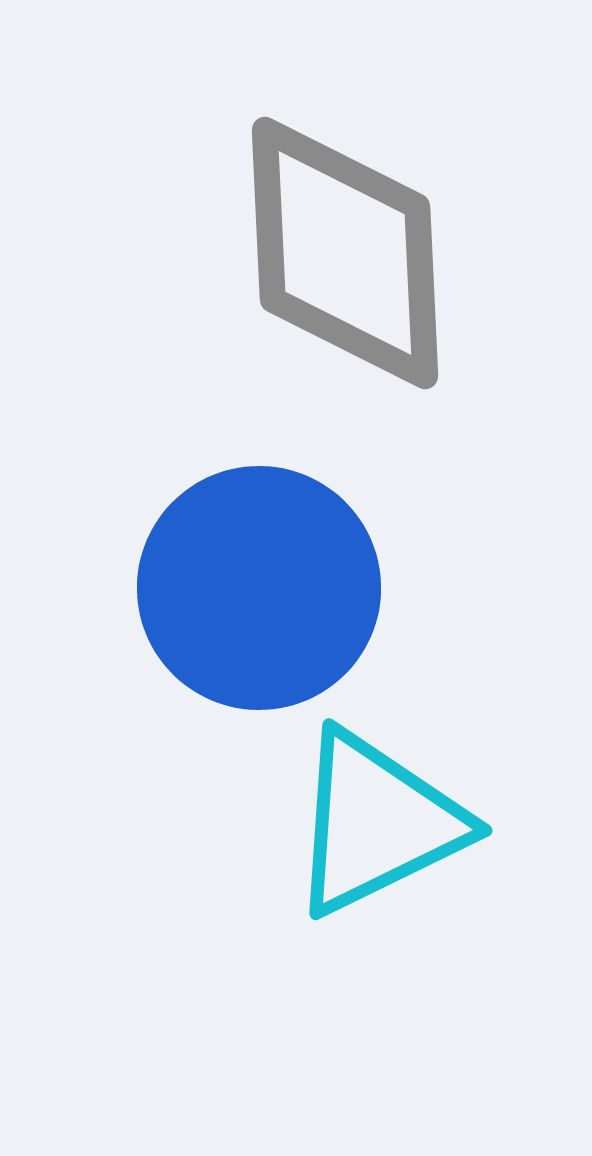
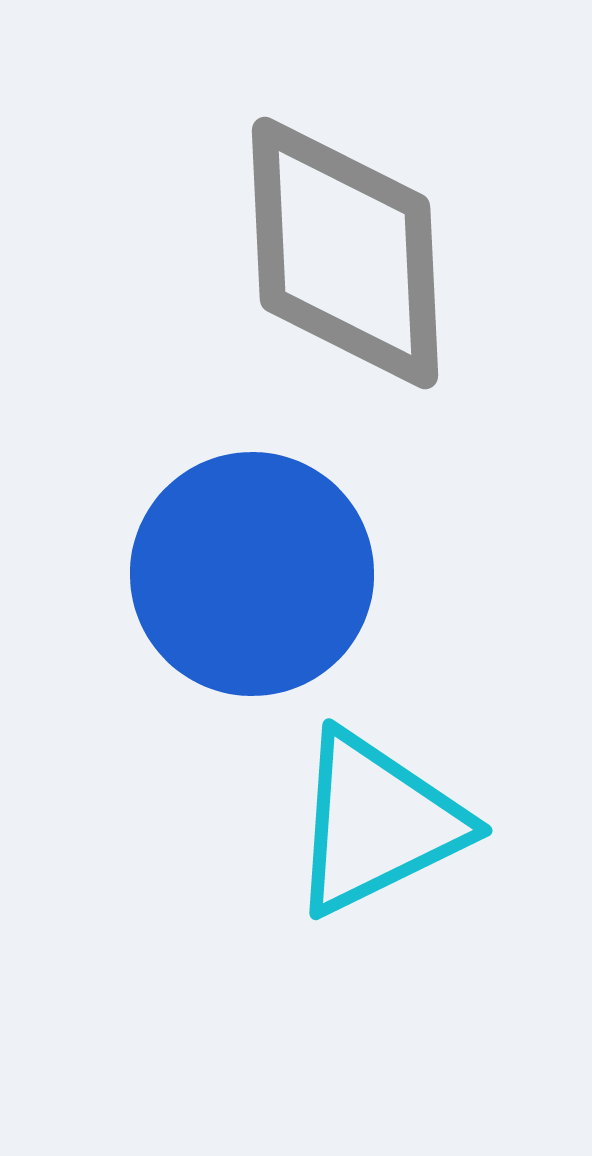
blue circle: moved 7 px left, 14 px up
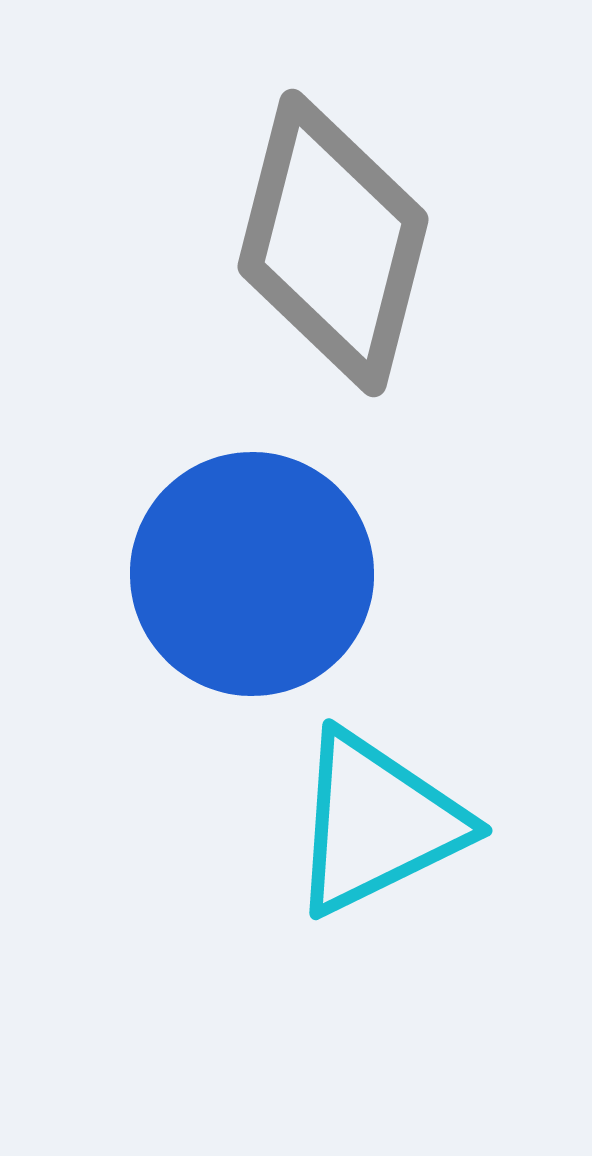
gray diamond: moved 12 px left, 10 px up; rotated 17 degrees clockwise
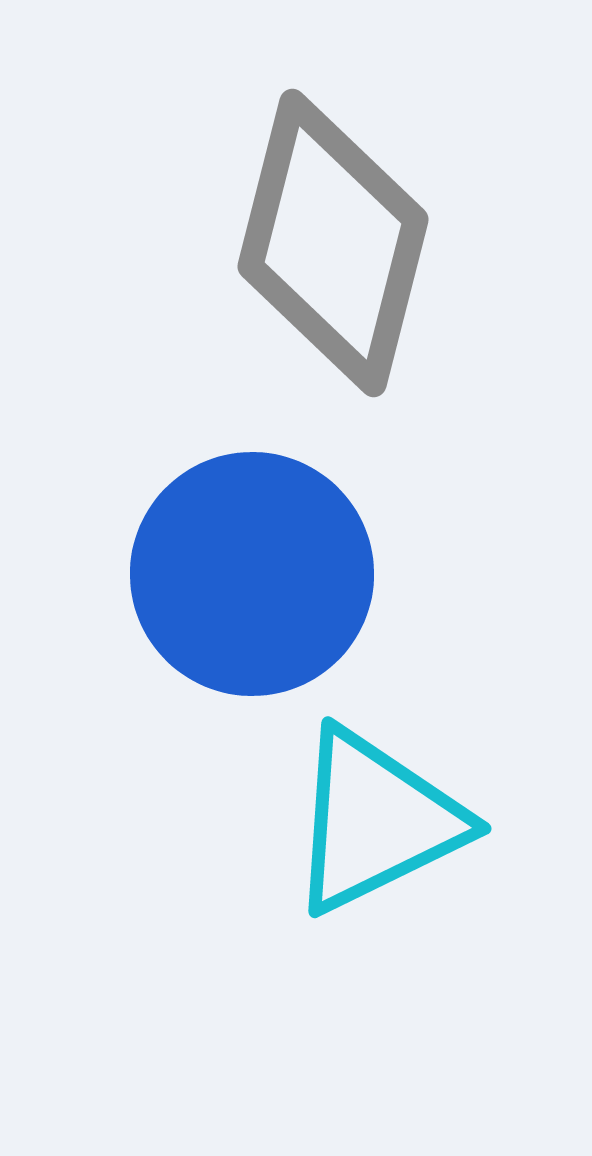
cyan triangle: moved 1 px left, 2 px up
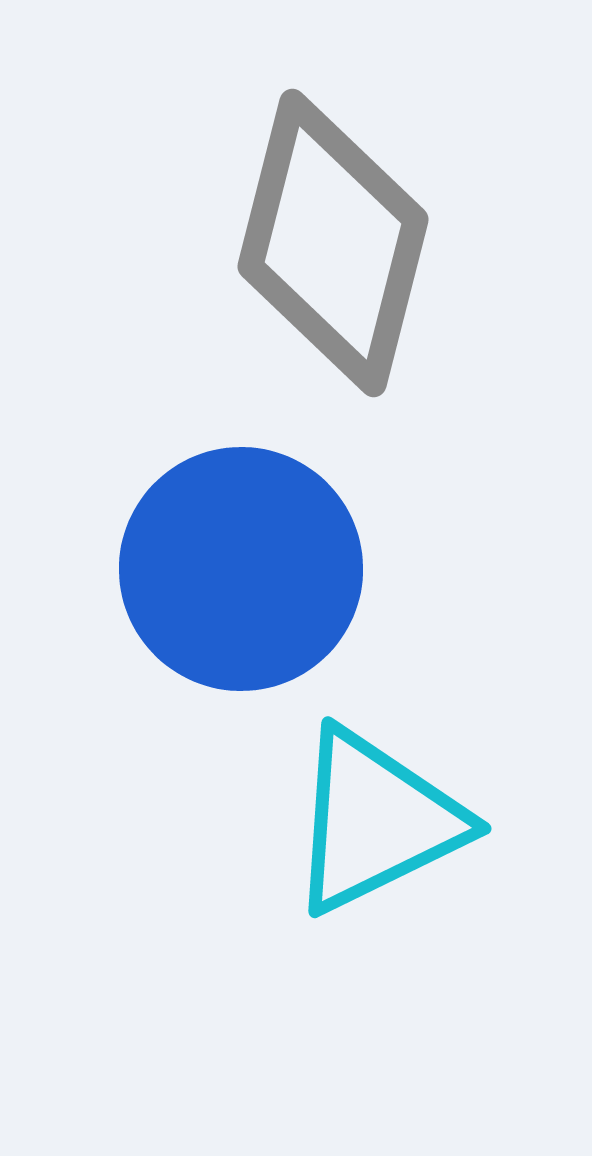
blue circle: moved 11 px left, 5 px up
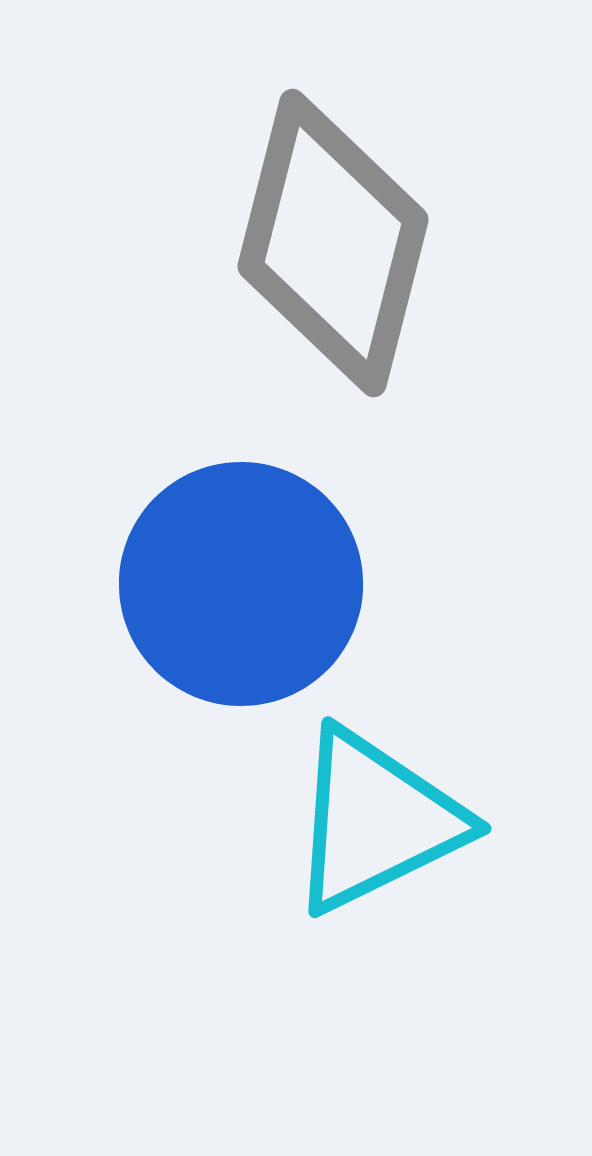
blue circle: moved 15 px down
